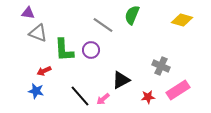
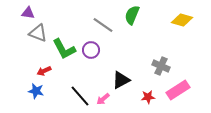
green L-shape: moved 1 px up; rotated 25 degrees counterclockwise
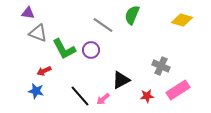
red star: moved 1 px left, 1 px up
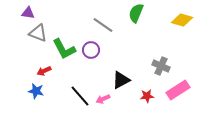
green semicircle: moved 4 px right, 2 px up
pink arrow: rotated 16 degrees clockwise
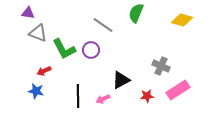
black line: moved 2 px left; rotated 40 degrees clockwise
